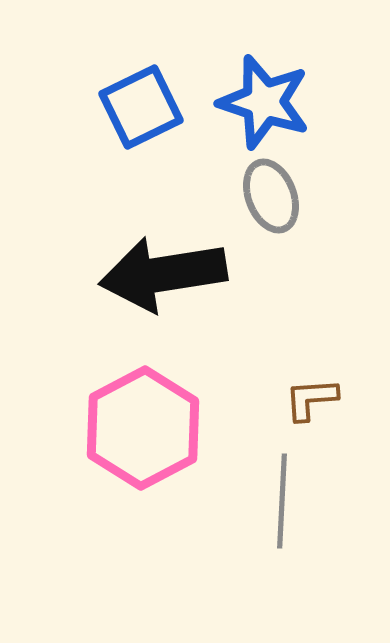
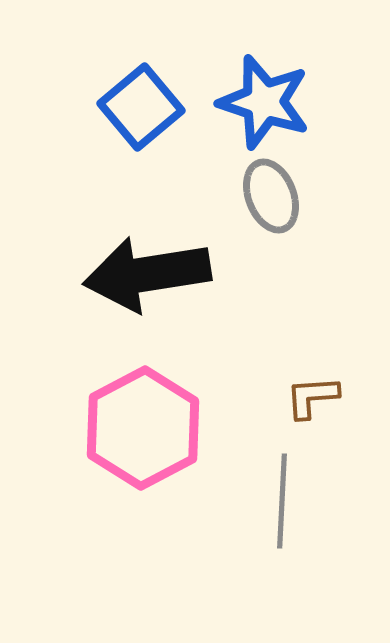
blue square: rotated 14 degrees counterclockwise
black arrow: moved 16 px left
brown L-shape: moved 1 px right, 2 px up
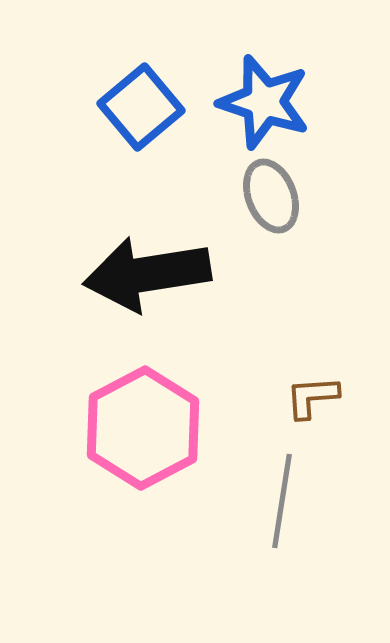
gray line: rotated 6 degrees clockwise
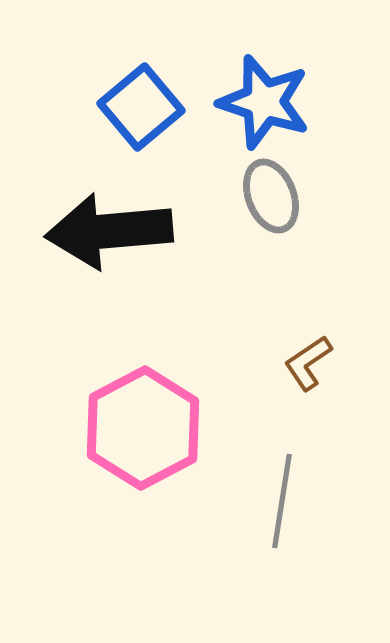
black arrow: moved 38 px left, 43 px up; rotated 4 degrees clockwise
brown L-shape: moved 4 px left, 34 px up; rotated 30 degrees counterclockwise
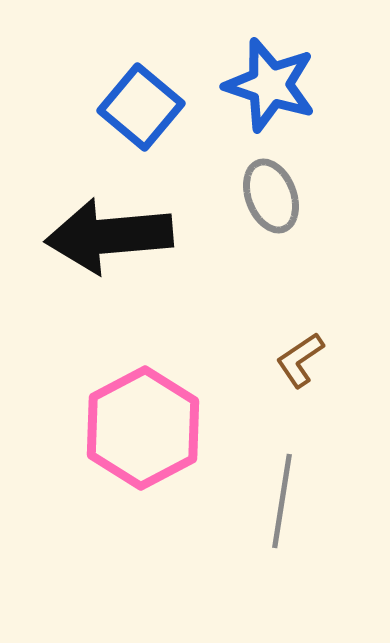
blue star: moved 6 px right, 17 px up
blue square: rotated 10 degrees counterclockwise
black arrow: moved 5 px down
brown L-shape: moved 8 px left, 3 px up
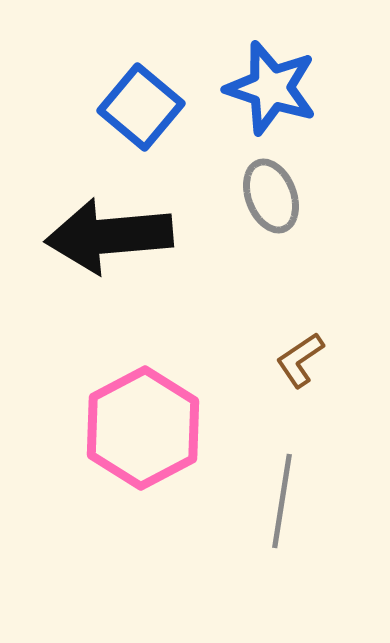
blue star: moved 1 px right, 3 px down
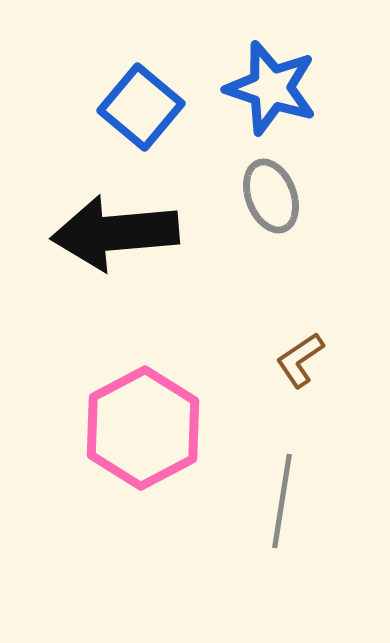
black arrow: moved 6 px right, 3 px up
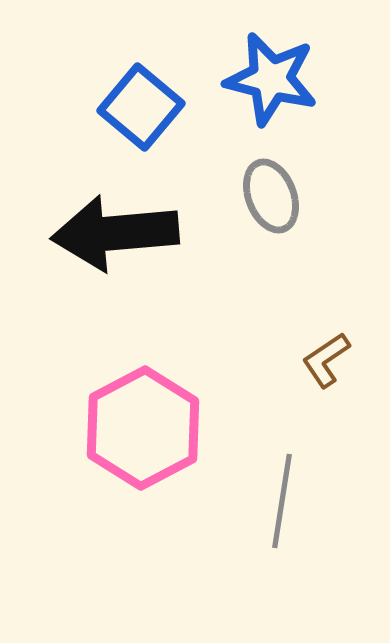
blue star: moved 9 px up; rotated 4 degrees counterclockwise
brown L-shape: moved 26 px right
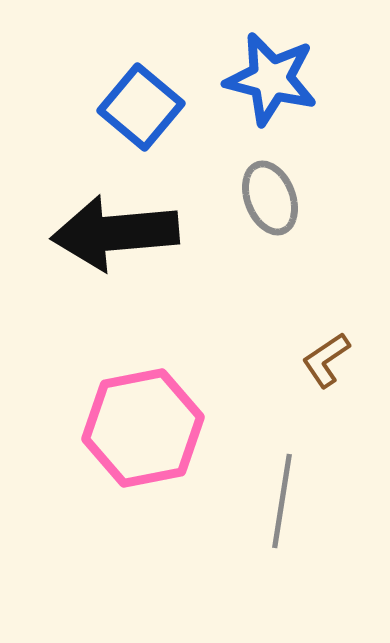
gray ellipse: moved 1 px left, 2 px down
pink hexagon: rotated 17 degrees clockwise
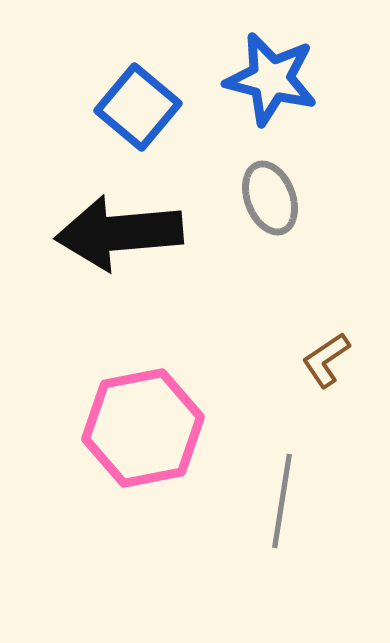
blue square: moved 3 px left
black arrow: moved 4 px right
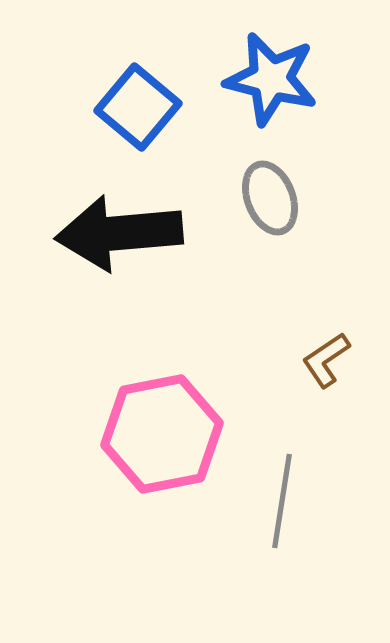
pink hexagon: moved 19 px right, 6 px down
